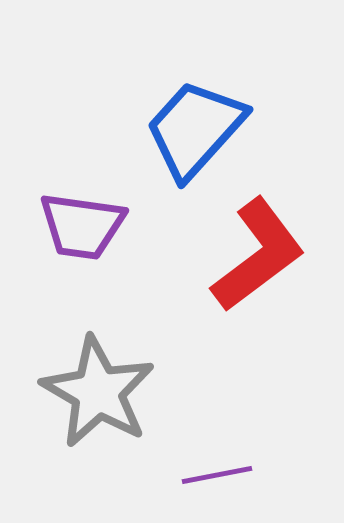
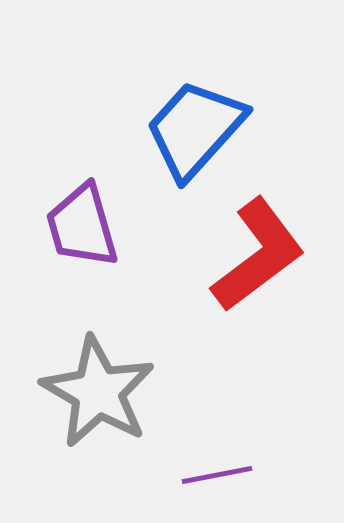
purple trapezoid: rotated 66 degrees clockwise
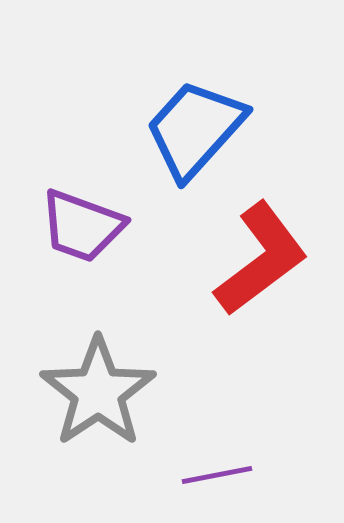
purple trapezoid: rotated 54 degrees counterclockwise
red L-shape: moved 3 px right, 4 px down
gray star: rotated 8 degrees clockwise
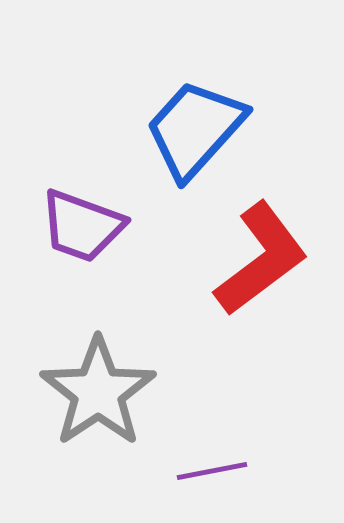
purple line: moved 5 px left, 4 px up
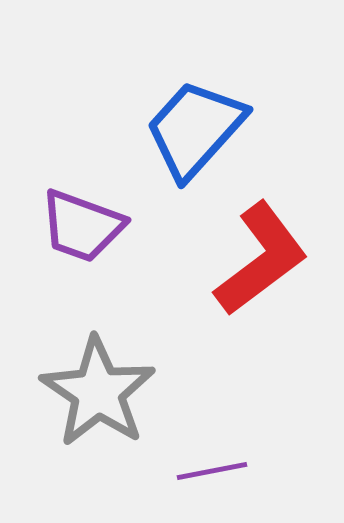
gray star: rotated 4 degrees counterclockwise
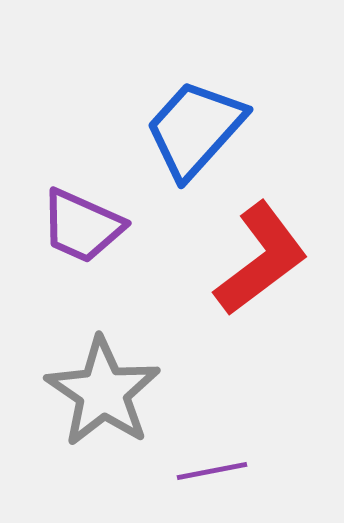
purple trapezoid: rotated 4 degrees clockwise
gray star: moved 5 px right
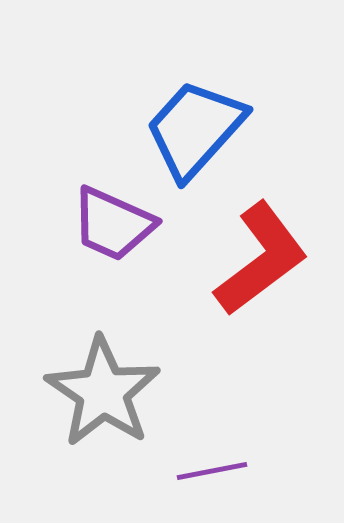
purple trapezoid: moved 31 px right, 2 px up
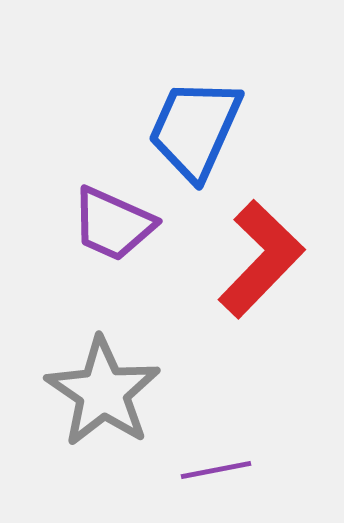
blue trapezoid: rotated 18 degrees counterclockwise
red L-shape: rotated 9 degrees counterclockwise
purple line: moved 4 px right, 1 px up
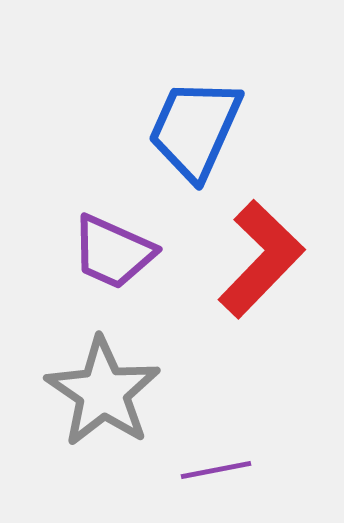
purple trapezoid: moved 28 px down
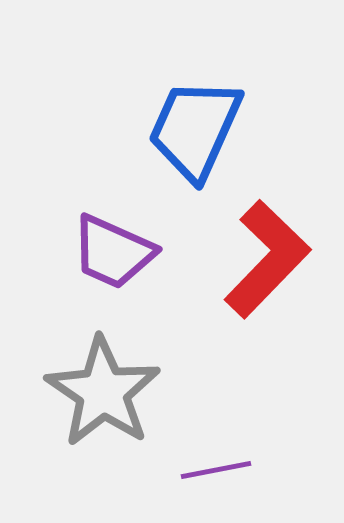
red L-shape: moved 6 px right
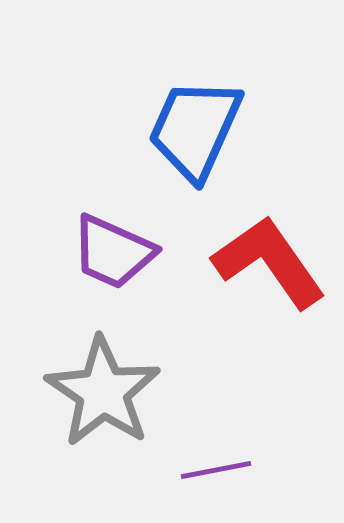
red L-shape: moved 2 px right, 3 px down; rotated 79 degrees counterclockwise
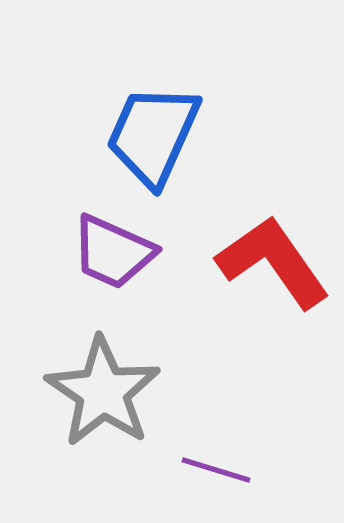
blue trapezoid: moved 42 px left, 6 px down
red L-shape: moved 4 px right
purple line: rotated 28 degrees clockwise
